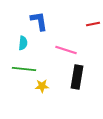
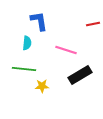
cyan semicircle: moved 4 px right
black rectangle: moved 3 px right, 2 px up; rotated 50 degrees clockwise
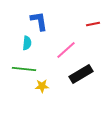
pink line: rotated 60 degrees counterclockwise
black rectangle: moved 1 px right, 1 px up
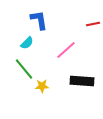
blue L-shape: moved 1 px up
cyan semicircle: rotated 40 degrees clockwise
green line: rotated 45 degrees clockwise
black rectangle: moved 1 px right, 7 px down; rotated 35 degrees clockwise
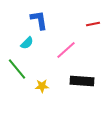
green line: moved 7 px left
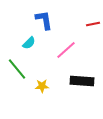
blue L-shape: moved 5 px right
cyan semicircle: moved 2 px right
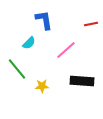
red line: moved 2 px left
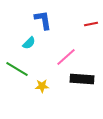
blue L-shape: moved 1 px left
pink line: moved 7 px down
green line: rotated 20 degrees counterclockwise
black rectangle: moved 2 px up
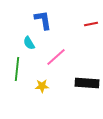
cyan semicircle: rotated 104 degrees clockwise
pink line: moved 10 px left
green line: rotated 65 degrees clockwise
black rectangle: moved 5 px right, 4 px down
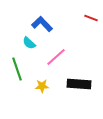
blue L-shape: moved 1 px left, 4 px down; rotated 35 degrees counterclockwise
red line: moved 6 px up; rotated 32 degrees clockwise
cyan semicircle: rotated 16 degrees counterclockwise
green line: rotated 25 degrees counterclockwise
black rectangle: moved 8 px left, 1 px down
